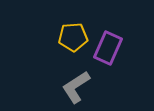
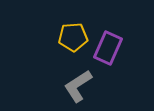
gray L-shape: moved 2 px right, 1 px up
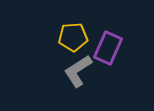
gray L-shape: moved 15 px up
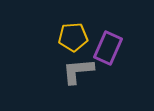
gray L-shape: rotated 28 degrees clockwise
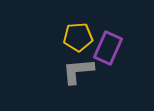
yellow pentagon: moved 5 px right
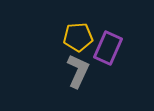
gray L-shape: rotated 120 degrees clockwise
